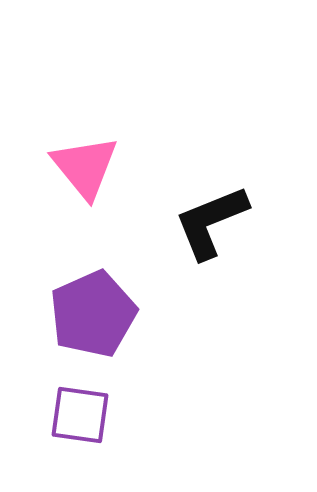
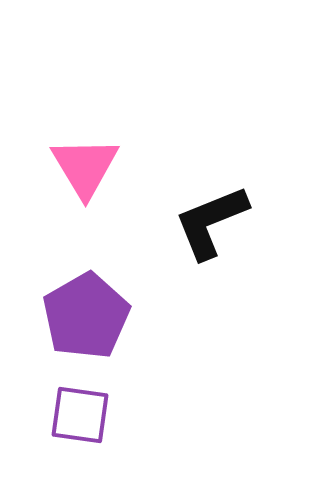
pink triangle: rotated 8 degrees clockwise
purple pentagon: moved 7 px left, 2 px down; rotated 6 degrees counterclockwise
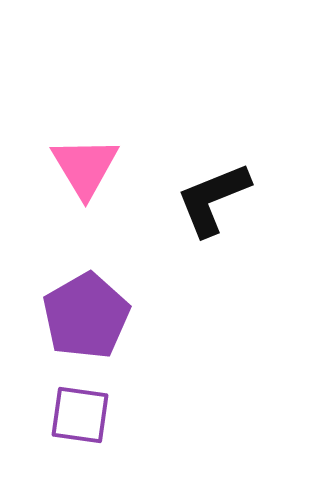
black L-shape: moved 2 px right, 23 px up
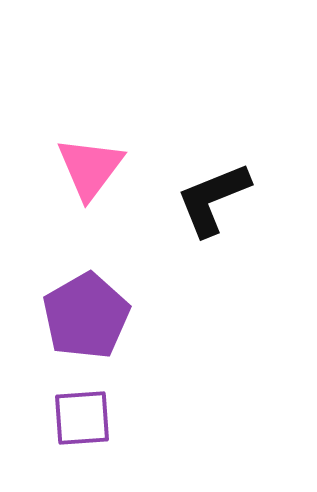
pink triangle: moved 5 px right, 1 px down; rotated 8 degrees clockwise
purple square: moved 2 px right, 3 px down; rotated 12 degrees counterclockwise
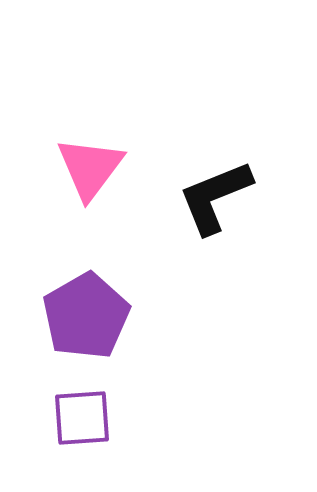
black L-shape: moved 2 px right, 2 px up
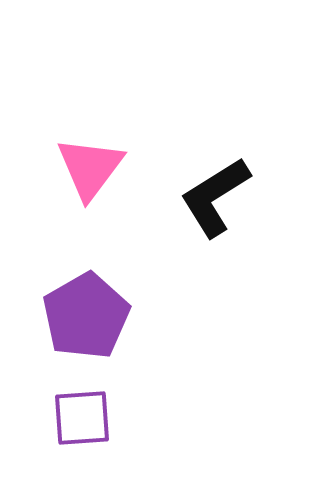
black L-shape: rotated 10 degrees counterclockwise
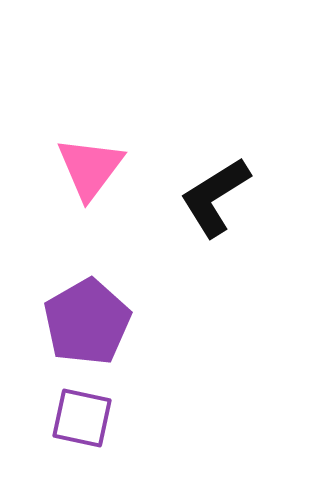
purple pentagon: moved 1 px right, 6 px down
purple square: rotated 16 degrees clockwise
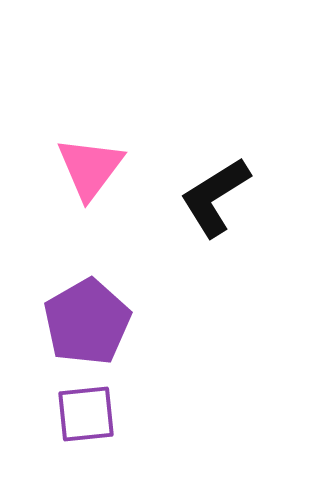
purple square: moved 4 px right, 4 px up; rotated 18 degrees counterclockwise
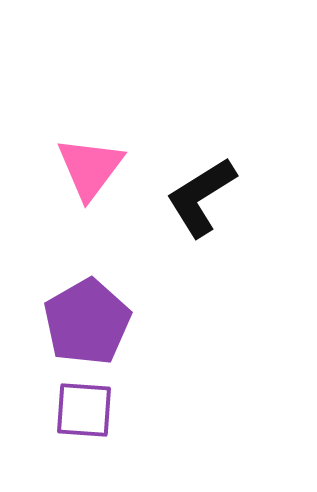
black L-shape: moved 14 px left
purple square: moved 2 px left, 4 px up; rotated 10 degrees clockwise
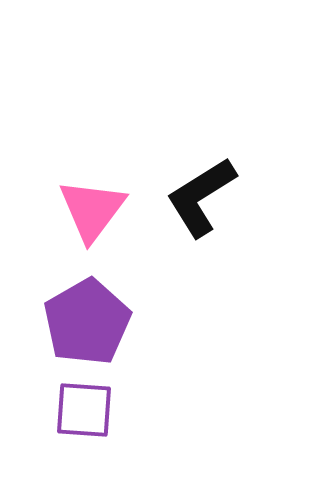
pink triangle: moved 2 px right, 42 px down
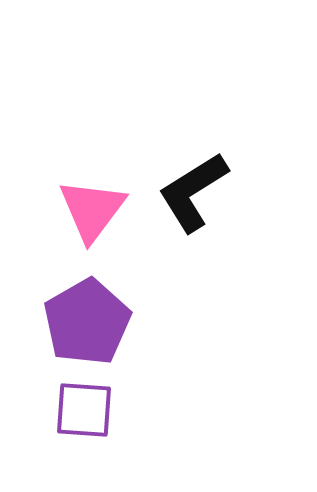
black L-shape: moved 8 px left, 5 px up
